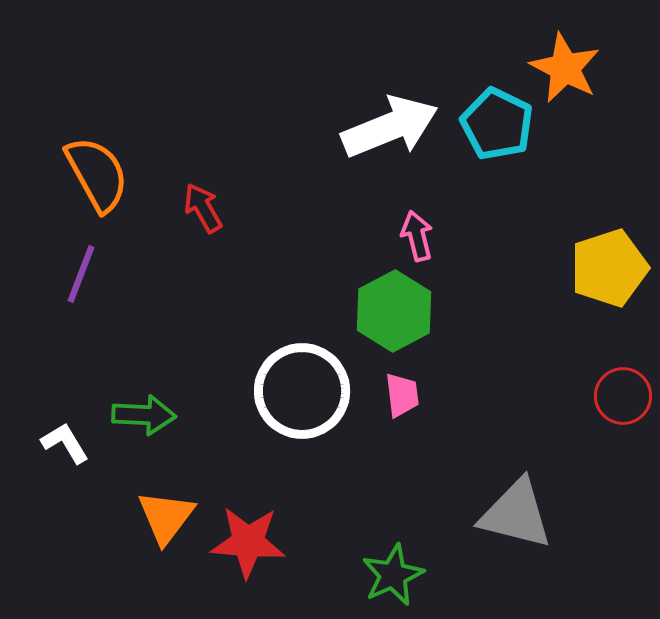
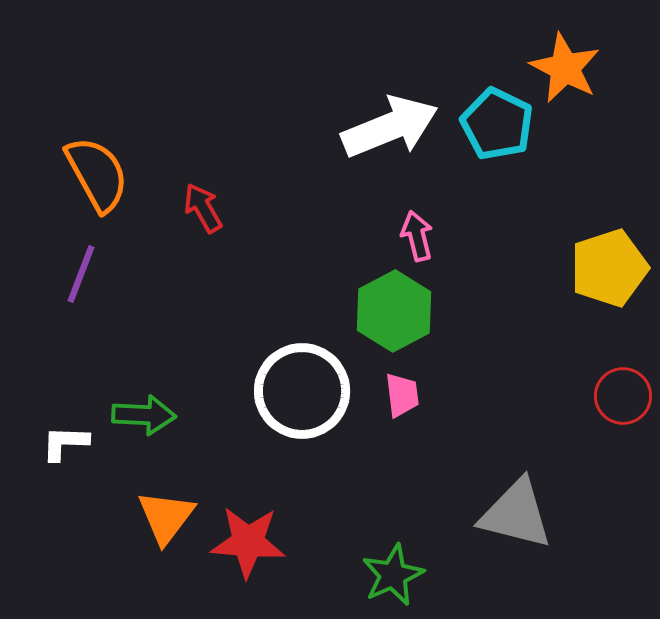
white L-shape: rotated 57 degrees counterclockwise
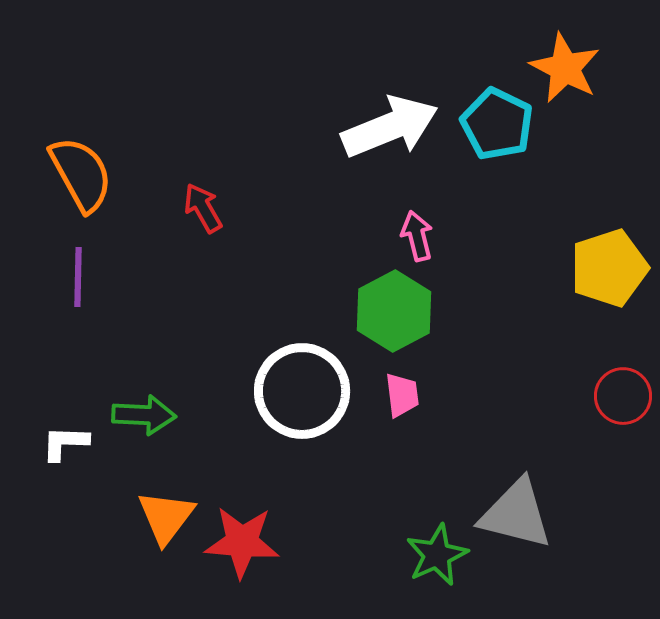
orange semicircle: moved 16 px left
purple line: moved 3 px left, 3 px down; rotated 20 degrees counterclockwise
red star: moved 6 px left
green star: moved 44 px right, 20 px up
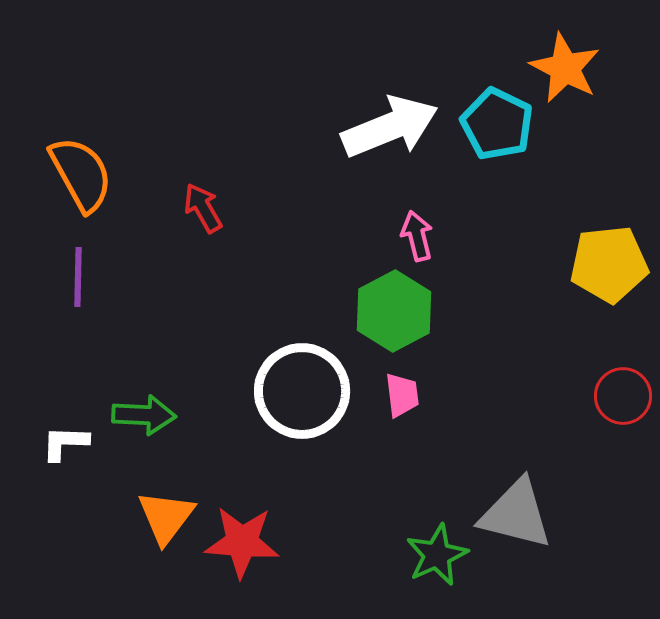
yellow pentagon: moved 4 px up; rotated 12 degrees clockwise
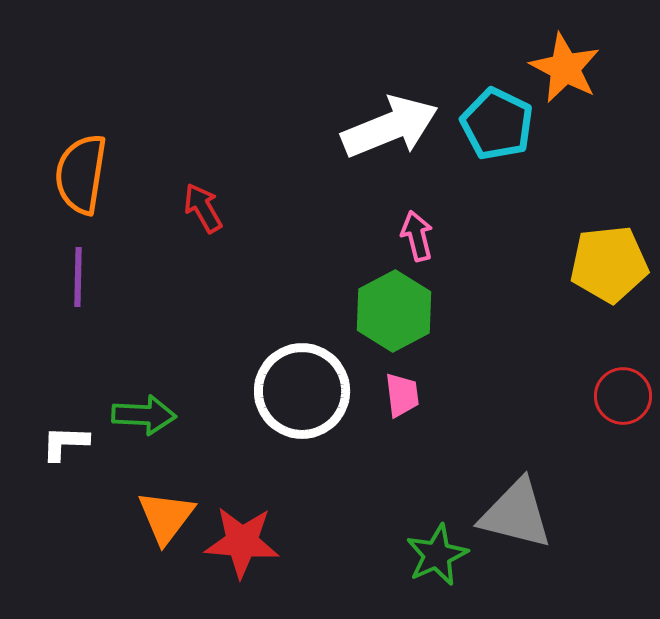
orange semicircle: rotated 142 degrees counterclockwise
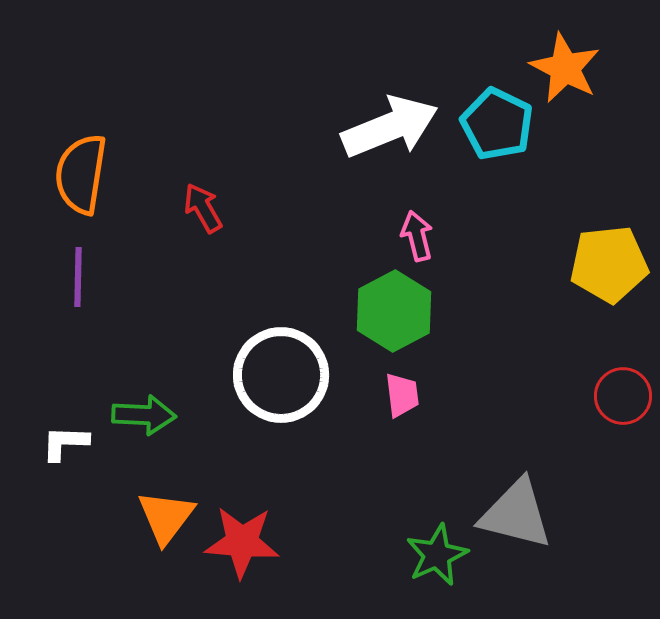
white circle: moved 21 px left, 16 px up
